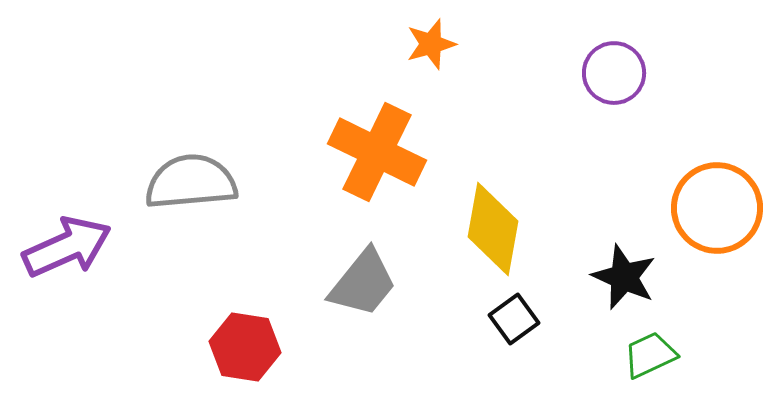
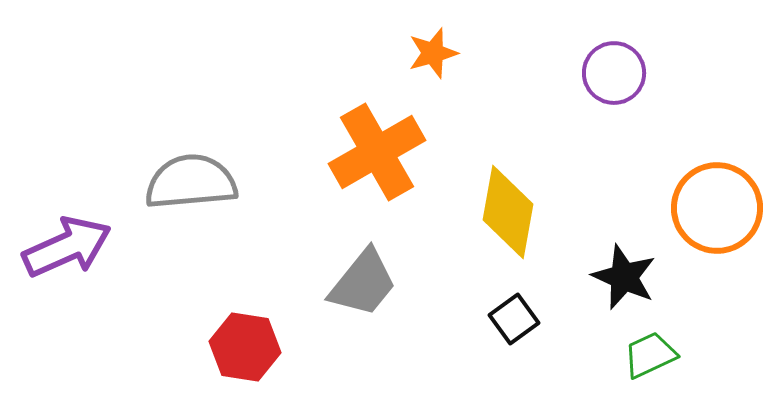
orange star: moved 2 px right, 9 px down
orange cross: rotated 34 degrees clockwise
yellow diamond: moved 15 px right, 17 px up
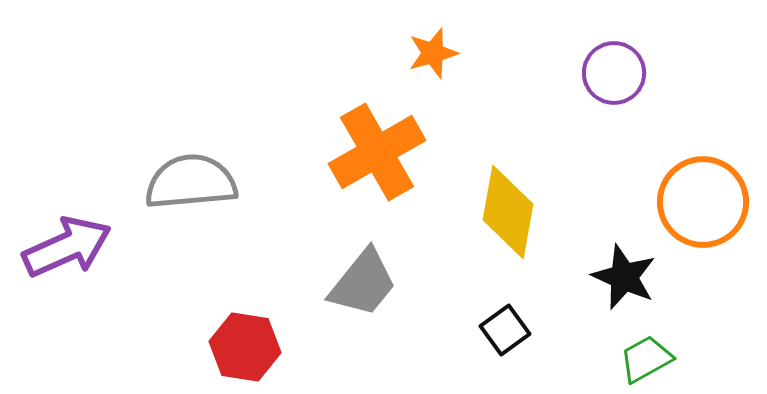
orange circle: moved 14 px left, 6 px up
black square: moved 9 px left, 11 px down
green trapezoid: moved 4 px left, 4 px down; rotated 4 degrees counterclockwise
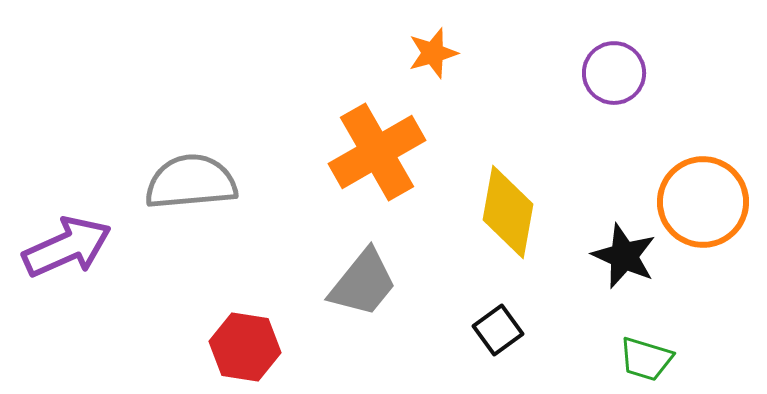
black star: moved 21 px up
black square: moved 7 px left
green trapezoid: rotated 134 degrees counterclockwise
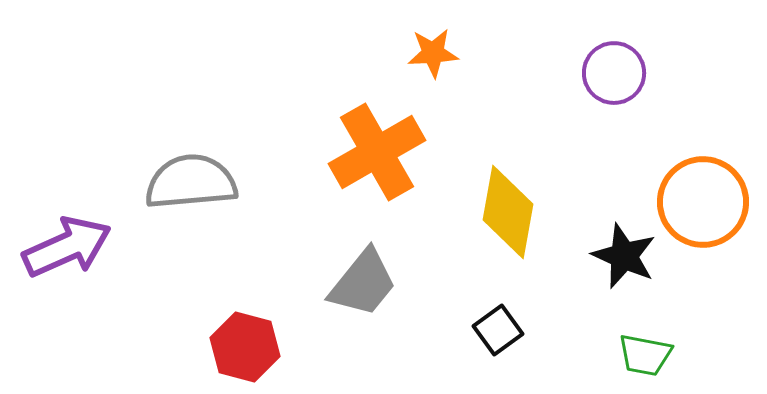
orange star: rotated 12 degrees clockwise
red hexagon: rotated 6 degrees clockwise
green trapezoid: moved 1 px left, 4 px up; rotated 6 degrees counterclockwise
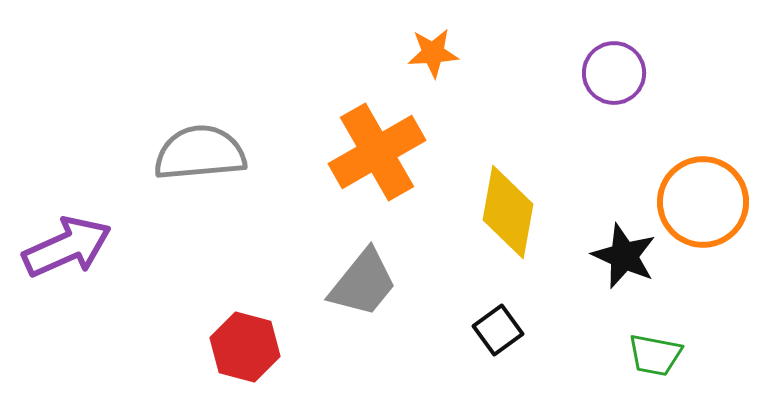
gray semicircle: moved 9 px right, 29 px up
green trapezoid: moved 10 px right
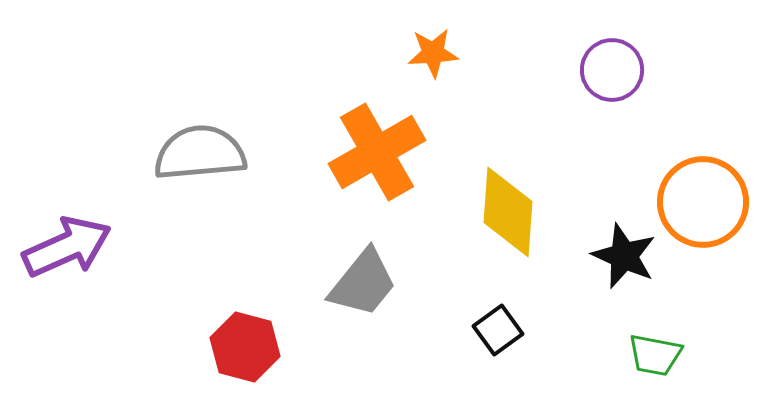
purple circle: moved 2 px left, 3 px up
yellow diamond: rotated 6 degrees counterclockwise
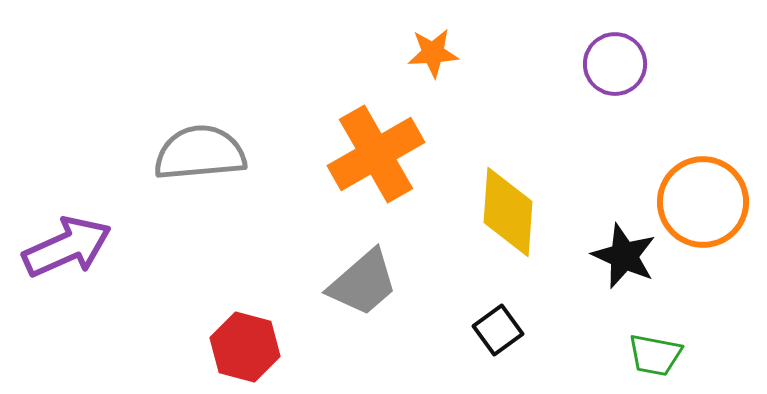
purple circle: moved 3 px right, 6 px up
orange cross: moved 1 px left, 2 px down
gray trapezoid: rotated 10 degrees clockwise
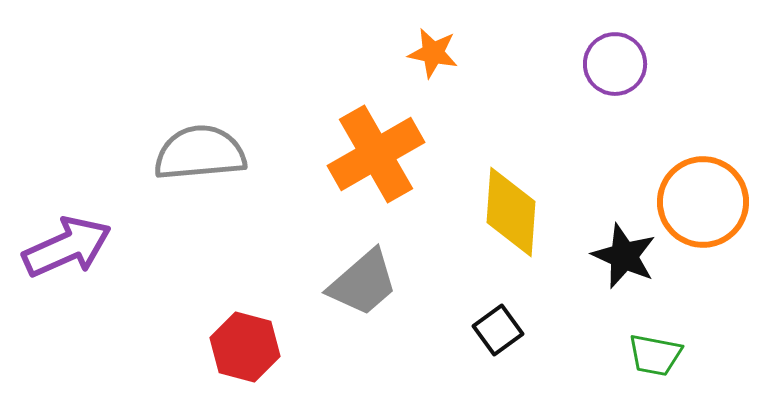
orange star: rotated 15 degrees clockwise
yellow diamond: moved 3 px right
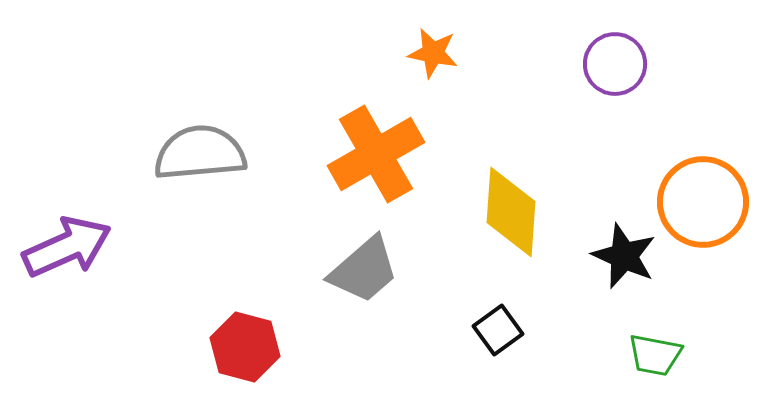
gray trapezoid: moved 1 px right, 13 px up
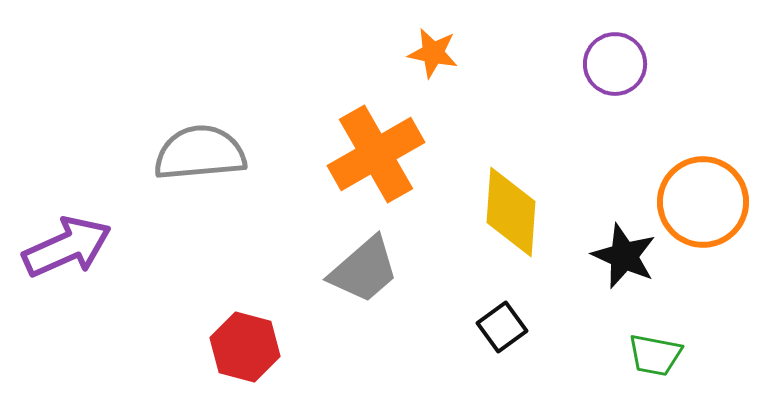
black square: moved 4 px right, 3 px up
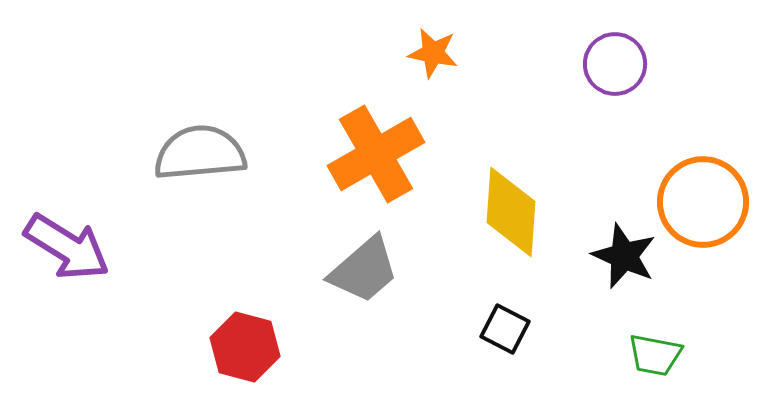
purple arrow: rotated 56 degrees clockwise
black square: moved 3 px right, 2 px down; rotated 27 degrees counterclockwise
